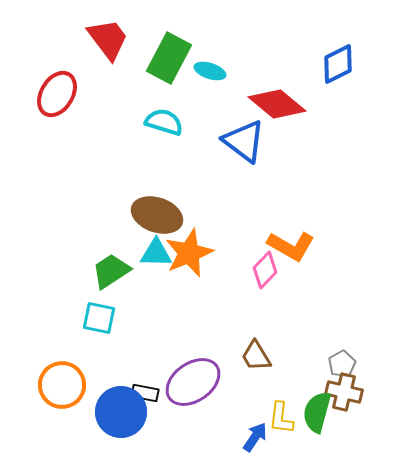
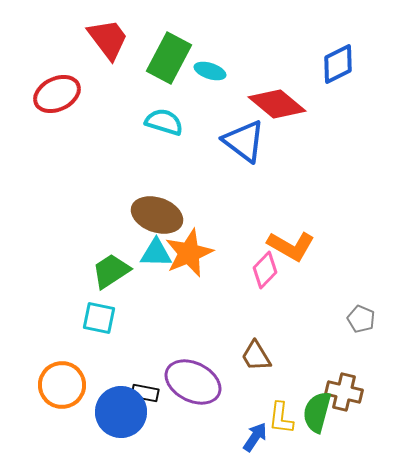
red ellipse: rotated 33 degrees clockwise
gray pentagon: moved 19 px right, 45 px up; rotated 20 degrees counterclockwise
purple ellipse: rotated 62 degrees clockwise
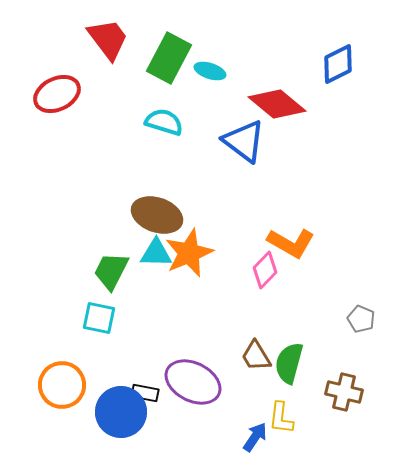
orange L-shape: moved 3 px up
green trapezoid: rotated 30 degrees counterclockwise
green semicircle: moved 28 px left, 49 px up
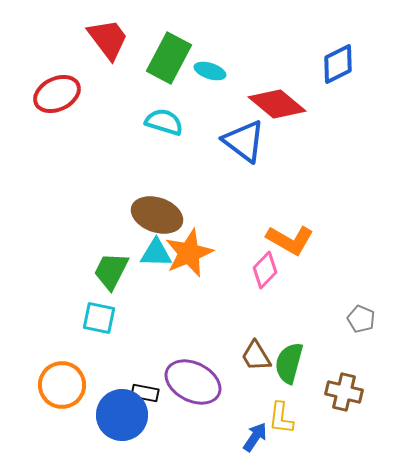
orange L-shape: moved 1 px left, 3 px up
blue circle: moved 1 px right, 3 px down
